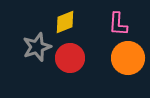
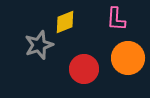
pink L-shape: moved 2 px left, 5 px up
gray star: moved 2 px right, 2 px up
red circle: moved 14 px right, 11 px down
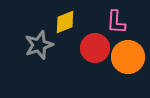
pink L-shape: moved 3 px down
orange circle: moved 1 px up
red circle: moved 11 px right, 21 px up
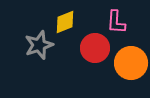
orange circle: moved 3 px right, 6 px down
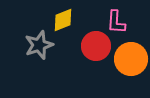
yellow diamond: moved 2 px left, 2 px up
red circle: moved 1 px right, 2 px up
orange circle: moved 4 px up
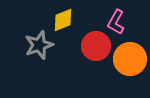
pink L-shape: rotated 25 degrees clockwise
orange circle: moved 1 px left
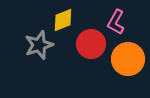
red circle: moved 5 px left, 2 px up
orange circle: moved 2 px left
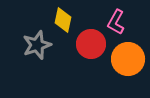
yellow diamond: rotated 55 degrees counterclockwise
gray star: moved 2 px left
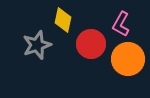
pink L-shape: moved 5 px right, 2 px down
